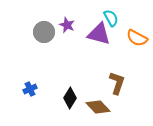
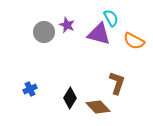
orange semicircle: moved 3 px left, 3 px down
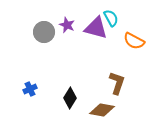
purple triangle: moved 3 px left, 6 px up
brown diamond: moved 4 px right, 3 px down; rotated 35 degrees counterclockwise
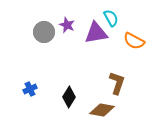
purple triangle: moved 5 px down; rotated 25 degrees counterclockwise
black diamond: moved 1 px left, 1 px up
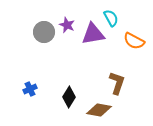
purple triangle: moved 3 px left, 1 px down
brown diamond: moved 3 px left
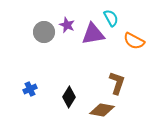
brown diamond: moved 3 px right
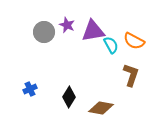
cyan semicircle: moved 27 px down
purple triangle: moved 3 px up
brown L-shape: moved 14 px right, 8 px up
brown diamond: moved 1 px left, 2 px up
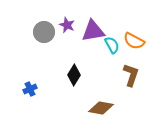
cyan semicircle: moved 1 px right
black diamond: moved 5 px right, 22 px up
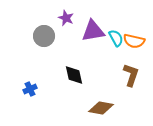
purple star: moved 1 px left, 7 px up
gray circle: moved 4 px down
orange semicircle: rotated 15 degrees counterclockwise
cyan semicircle: moved 4 px right, 7 px up
black diamond: rotated 45 degrees counterclockwise
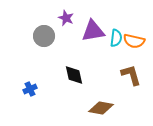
cyan semicircle: rotated 36 degrees clockwise
brown L-shape: rotated 35 degrees counterclockwise
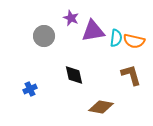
purple star: moved 5 px right
brown diamond: moved 1 px up
